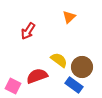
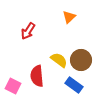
brown circle: moved 1 px left, 7 px up
red semicircle: rotated 75 degrees counterclockwise
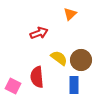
orange triangle: moved 1 px right, 3 px up
red arrow: moved 11 px right, 2 px down; rotated 144 degrees counterclockwise
yellow semicircle: moved 2 px up
red semicircle: moved 1 px down
blue rectangle: rotated 54 degrees clockwise
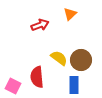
red arrow: moved 1 px right, 8 px up
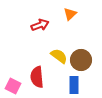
yellow semicircle: moved 2 px up
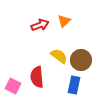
orange triangle: moved 6 px left, 7 px down
blue rectangle: rotated 12 degrees clockwise
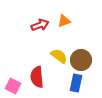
orange triangle: rotated 24 degrees clockwise
blue rectangle: moved 2 px right, 2 px up
